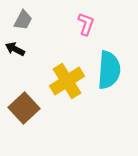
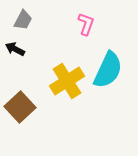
cyan semicircle: moved 1 px left; rotated 21 degrees clockwise
brown square: moved 4 px left, 1 px up
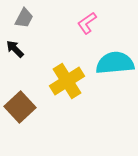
gray trapezoid: moved 1 px right, 2 px up
pink L-shape: moved 1 px right, 1 px up; rotated 145 degrees counterclockwise
black arrow: rotated 18 degrees clockwise
cyan semicircle: moved 7 px right, 7 px up; rotated 120 degrees counterclockwise
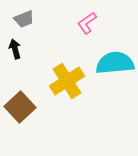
gray trapezoid: moved 1 px down; rotated 40 degrees clockwise
black arrow: rotated 30 degrees clockwise
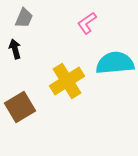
gray trapezoid: moved 1 px up; rotated 45 degrees counterclockwise
brown square: rotated 12 degrees clockwise
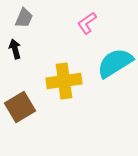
cyan semicircle: rotated 27 degrees counterclockwise
yellow cross: moved 3 px left; rotated 24 degrees clockwise
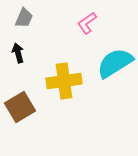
black arrow: moved 3 px right, 4 px down
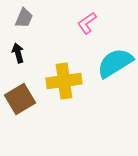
brown square: moved 8 px up
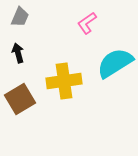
gray trapezoid: moved 4 px left, 1 px up
